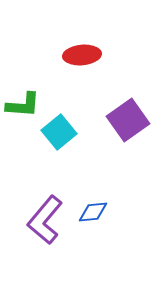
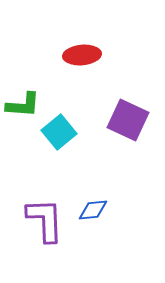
purple square: rotated 30 degrees counterclockwise
blue diamond: moved 2 px up
purple L-shape: rotated 138 degrees clockwise
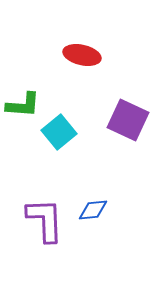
red ellipse: rotated 18 degrees clockwise
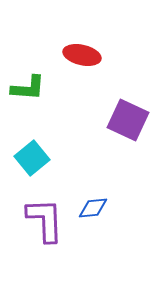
green L-shape: moved 5 px right, 17 px up
cyan square: moved 27 px left, 26 px down
blue diamond: moved 2 px up
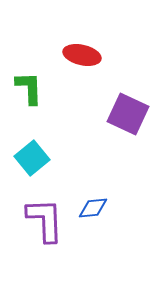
green L-shape: moved 1 px right; rotated 96 degrees counterclockwise
purple square: moved 6 px up
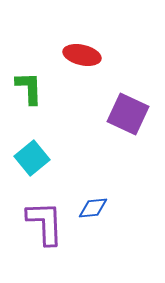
purple L-shape: moved 3 px down
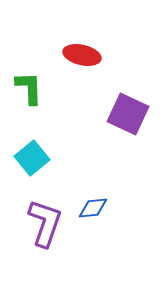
purple L-shape: rotated 21 degrees clockwise
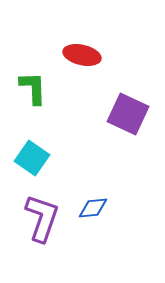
green L-shape: moved 4 px right
cyan square: rotated 16 degrees counterclockwise
purple L-shape: moved 3 px left, 5 px up
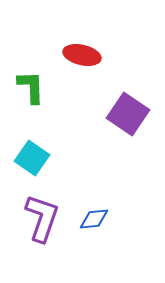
green L-shape: moved 2 px left, 1 px up
purple square: rotated 9 degrees clockwise
blue diamond: moved 1 px right, 11 px down
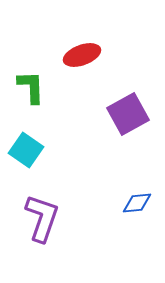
red ellipse: rotated 33 degrees counterclockwise
purple square: rotated 27 degrees clockwise
cyan square: moved 6 px left, 8 px up
blue diamond: moved 43 px right, 16 px up
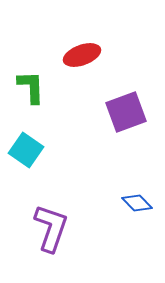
purple square: moved 2 px left, 2 px up; rotated 9 degrees clockwise
blue diamond: rotated 52 degrees clockwise
purple L-shape: moved 9 px right, 10 px down
